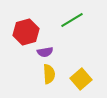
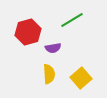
red hexagon: moved 2 px right
purple semicircle: moved 8 px right, 4 px up
yellow square: moved 1 px up
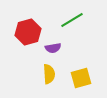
yellow square: rotated 25 degrees clockwise
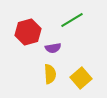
yellow semicircle: moved 1 px right
yellow square: rotated 25 degrees counterclockwise
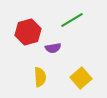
yellow semicircle: moved 10 px left, 3 px down
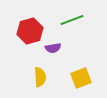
green line: rotated 10 degrees clockwise
red hexagon: moved 2 px right, 1 px up
yellow square: rotated 20 degrees clockwise
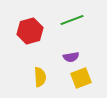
purple semicircle: moved 18 px right, 9 px down
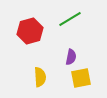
green line: moved 2 px left, 1 px up; rotated 10 degrees counterclockwise
purple semicircle: rotated 70 degrees counterclockwise
yellow square: rotated 10 degrees clockwise
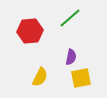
green line: moved 1 px up; rotated 10 degrees counterclockwise
red hexagon: rotated 10 degrees clockwise
yellow semicircle: rotated 30 degrees clockwise
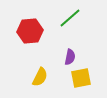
purple semicircle: moved 1 px left
